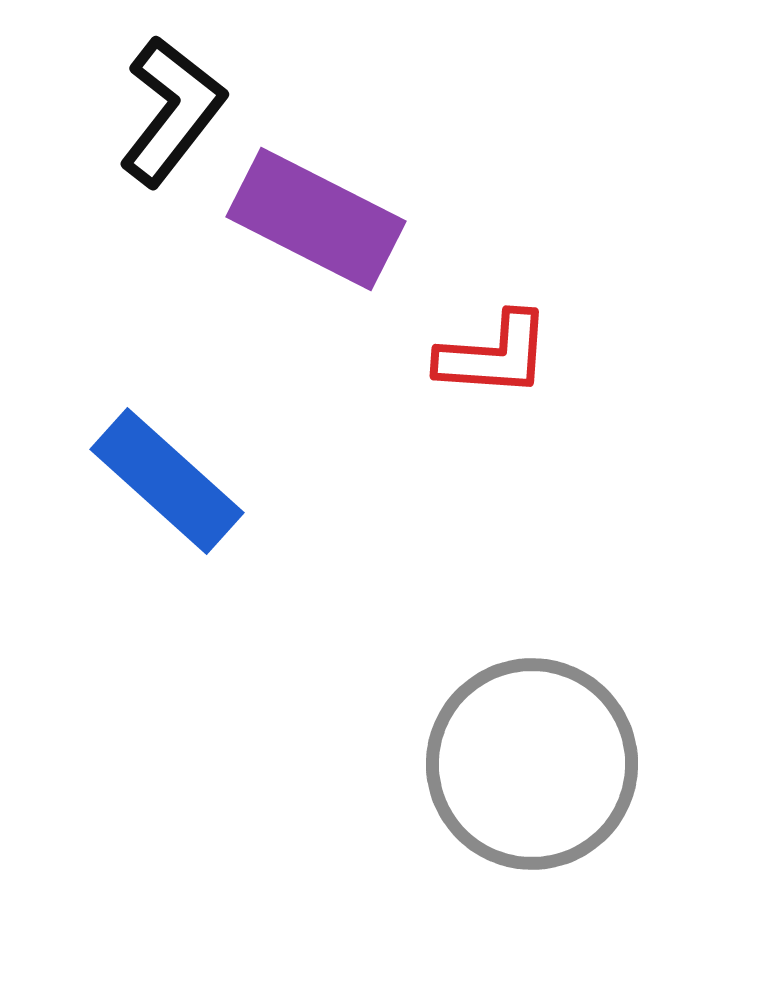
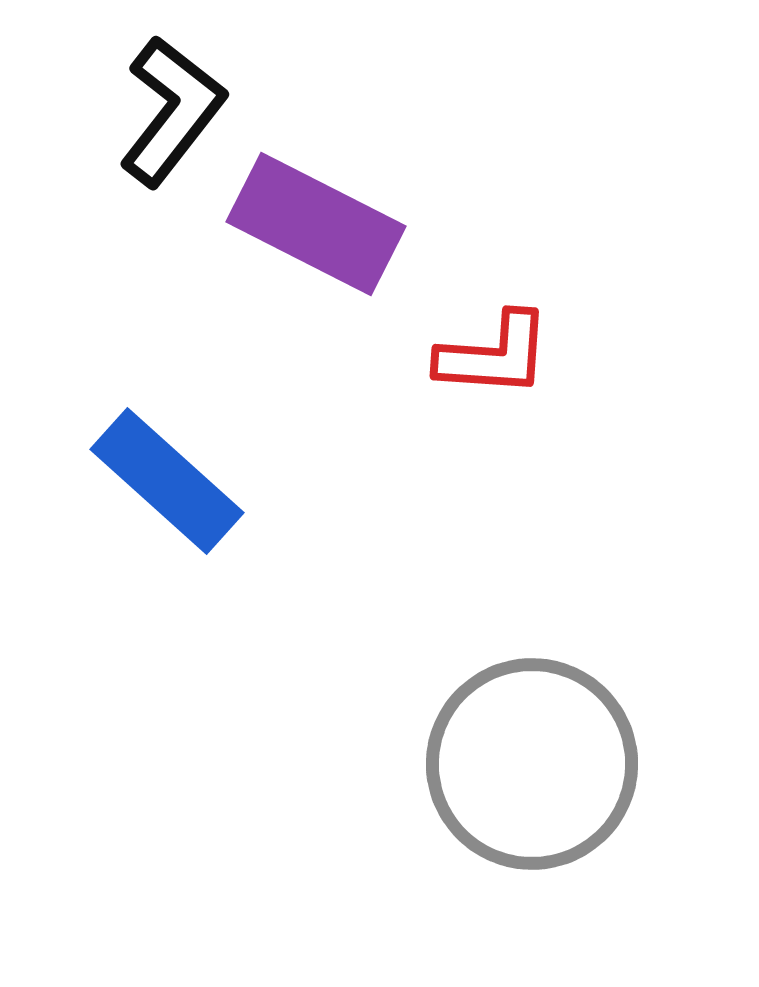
purple rectangle: moved 5 px down
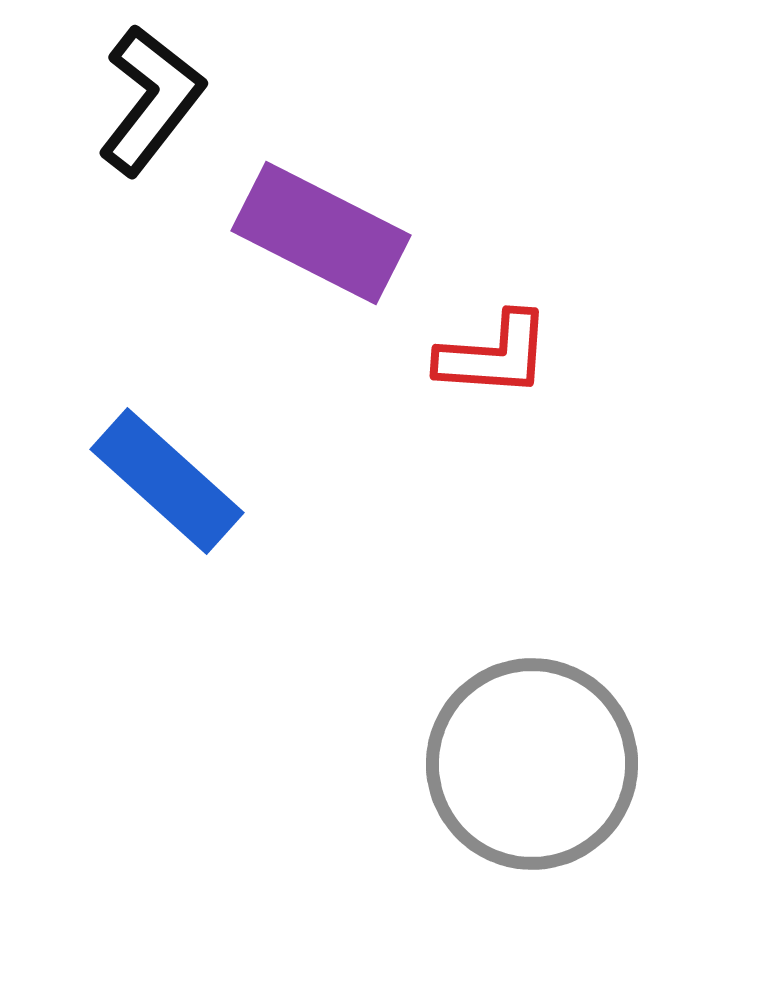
black L-shape: moved 21 px left, 11 px up
purple rectangle: moved 5 px right, 9 px down
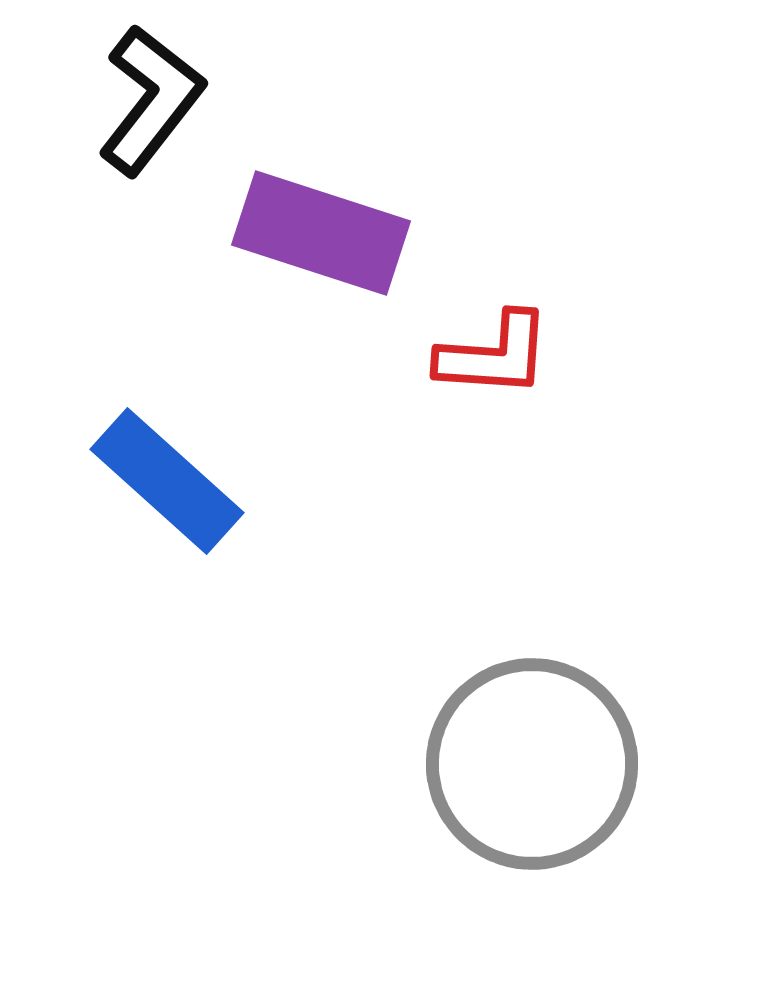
purple rectangle: rotated 9 degrees counterclockwise
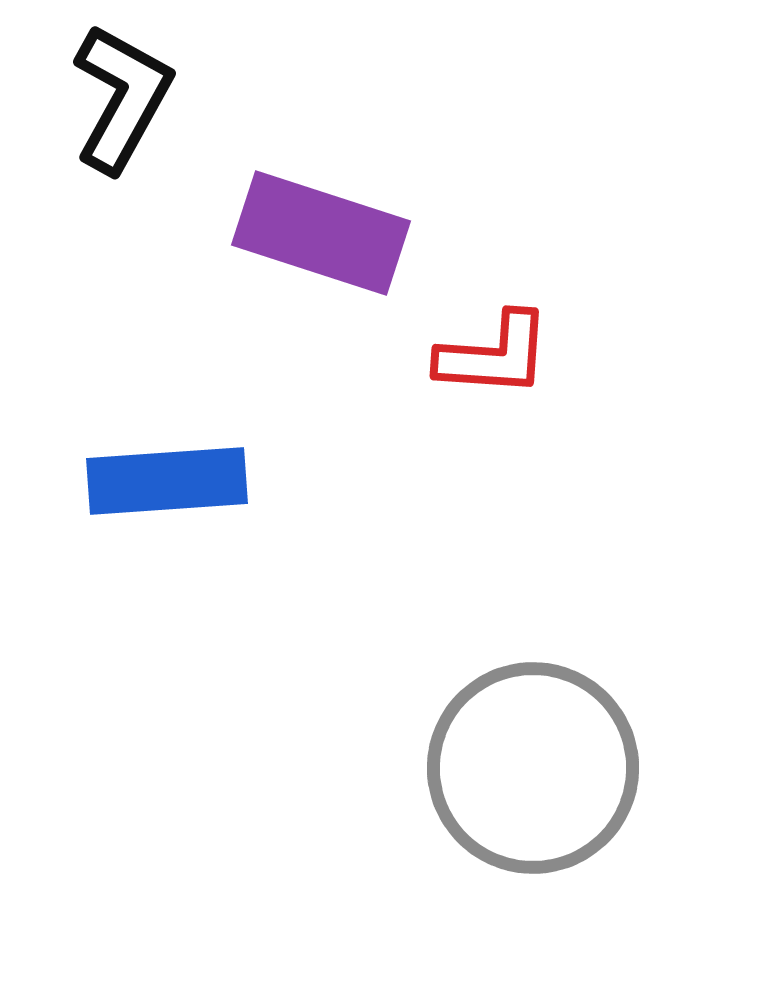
black L-shape: moved 29 px left, 2 px up; rotated 9 degrees counterclockwise
blue rectangle: rotated 46 degrees counterclockwise
gray circle: moved 1 px right, 4 px down
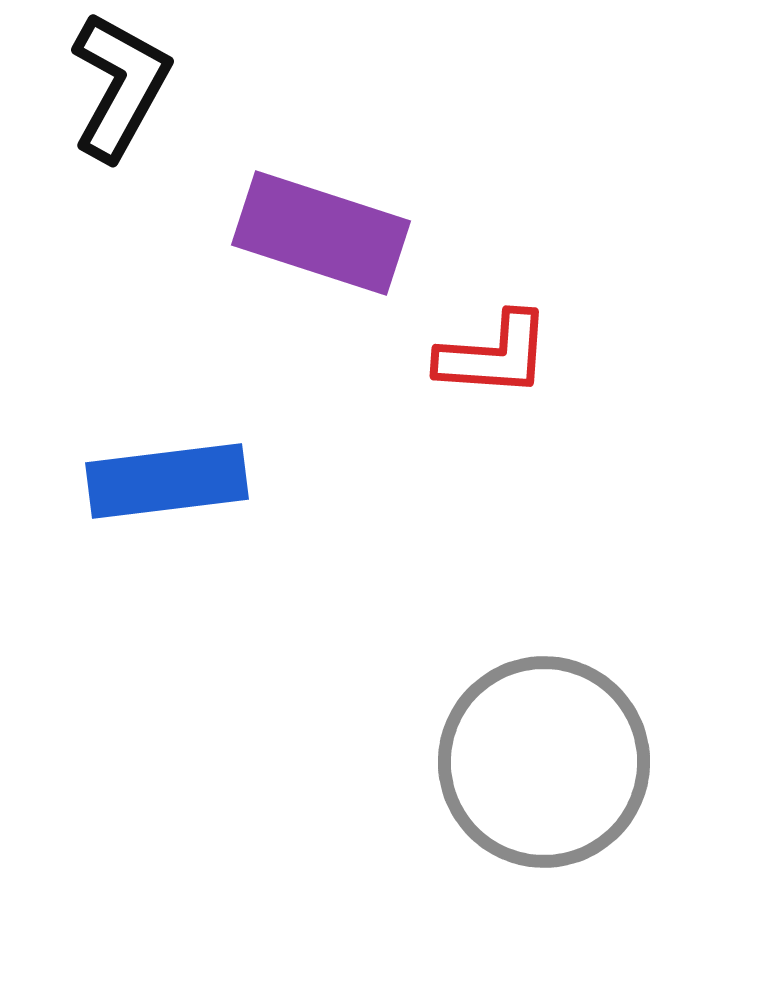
black L-shape: moved 2 px left, 12 px up
blue rectangle: rotated 3 degrees counterclockwise
gray circle: moved 11 px right, 6 px up
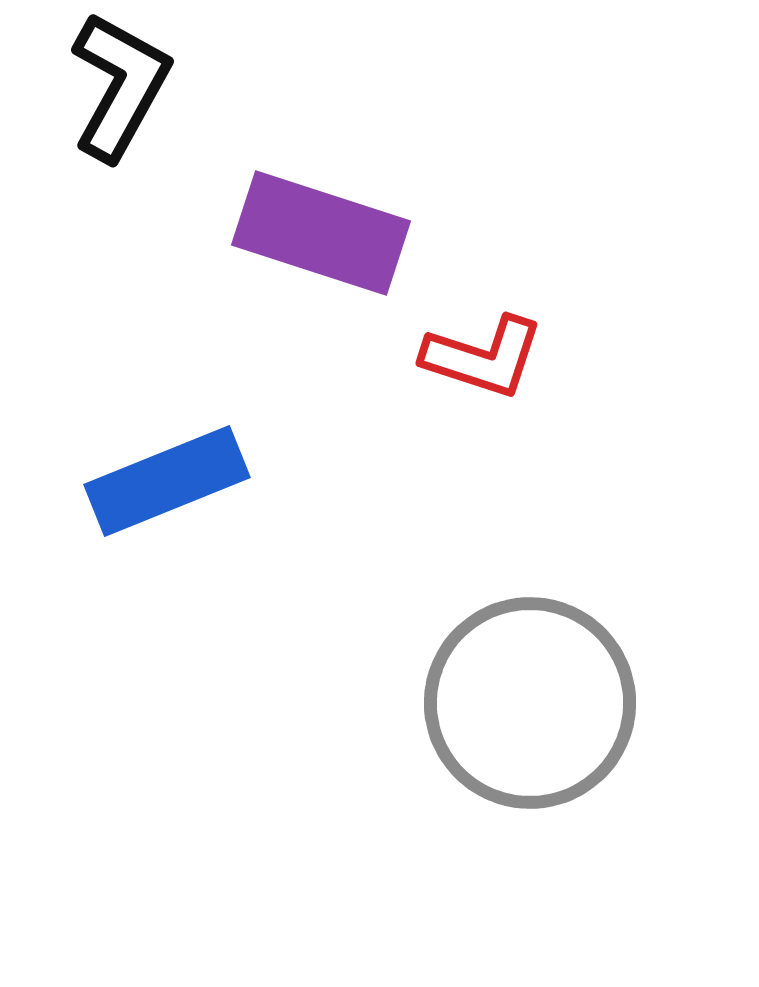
red L-shape: moved 11 px left, 2 px down; rotated 14 degrees clockwise
blue rectangle: rotated 15 degrees counterclockwise
gray circle: moved 14 px left, 59 px up
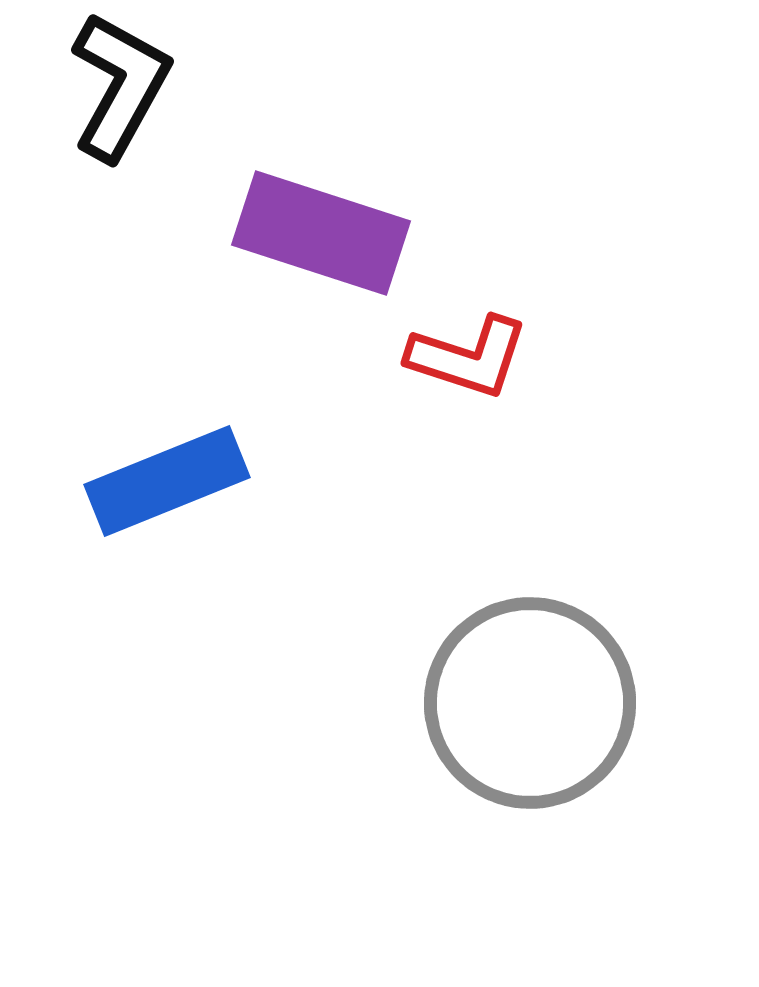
red L-shape: moved 15 px left
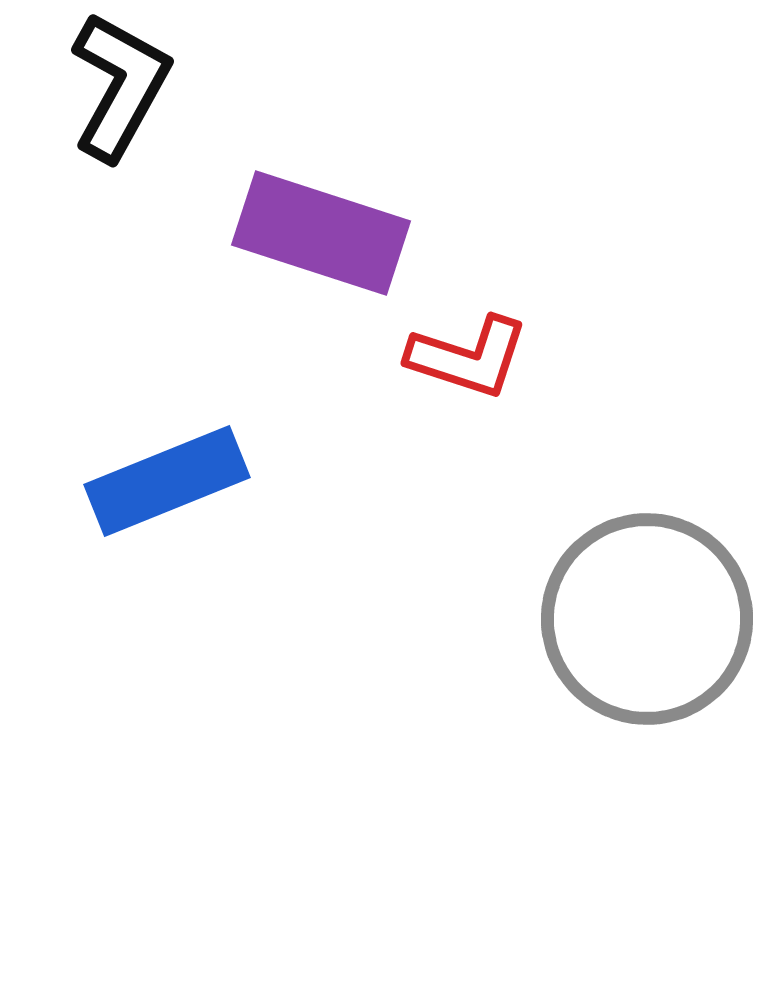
gray circle: moved 117 px right, 84 px up
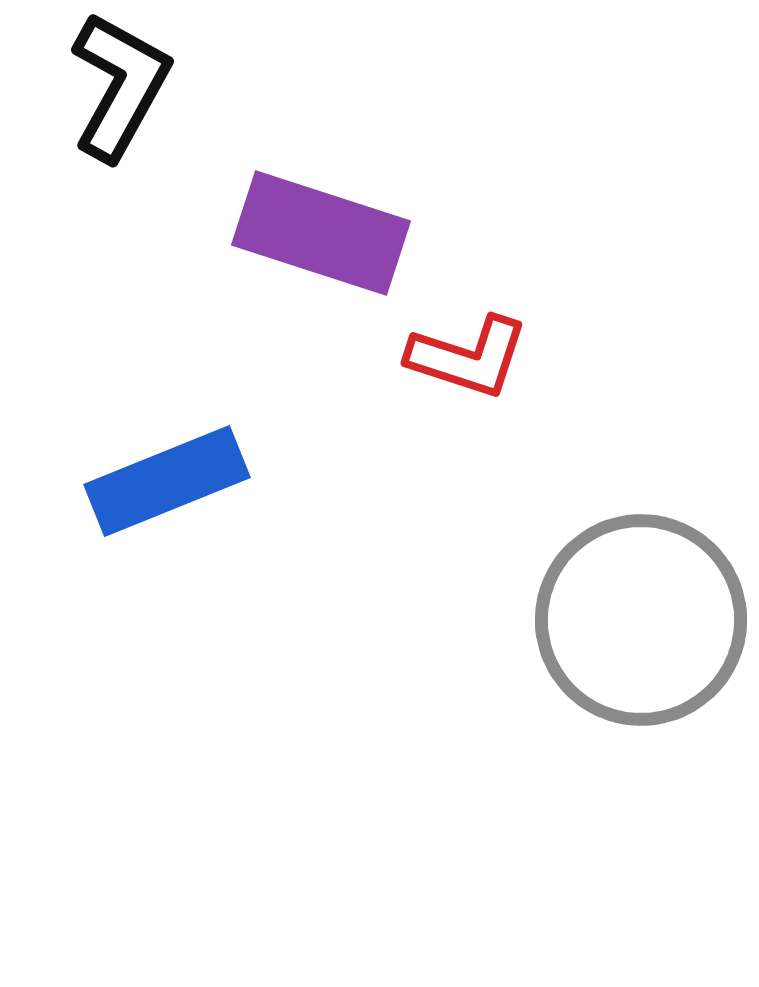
gray circle: moved 6 px left, 1 px down
